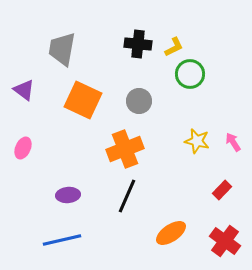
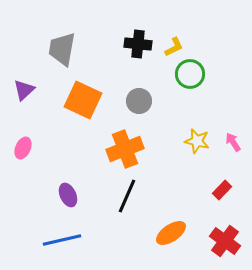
purple triangle: rotated 40 degrees clockwise
purple ellipse: rotated 70 degrees clockwise
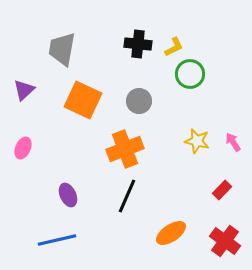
blue line: moved 5 px left
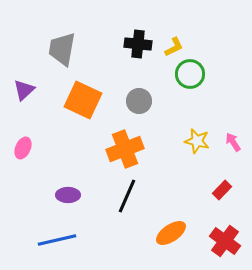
purple ellipse: rotated 65 degrees counterclockwise
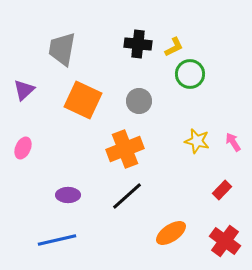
black line: rotated 24 degrees clockwise
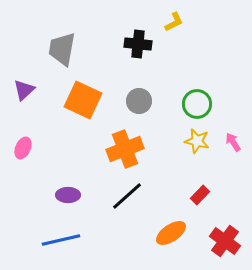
yellow L-shape: moved 25 px up
green circle: moved 7 px right, 30 px down
red rectangle: moved 22 px left, 5 px down
blue line: moved 4 px right
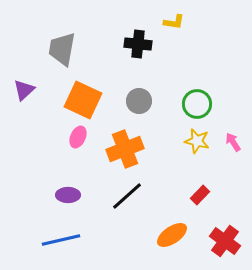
yellow L-shape: rotated 35 degrees clockwise
pink ellipse: moved 55 px right, 11 px up
orange ellipse: moved 1 px right, 2 px down
